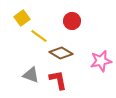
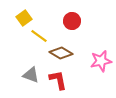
yellow square: moved 2 px right
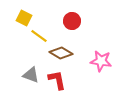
yellow square: rotated 28 degrees counterclockwise
pink star: rotated 20 degrees clockwise
red L-shape: moved 1 px left
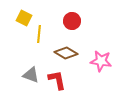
yellow line: moved 2 px up; rotated 60 degrees clockwise
brown diamond: moved 5 px right
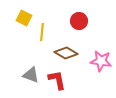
red circle: moved 7 px right
yellow line: moved 3 px right, 2 px up
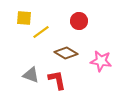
yellow square: rotated 21 degrees counterclockwise
yellow line: moved 1 px left; rotated 48 degrees clockwise
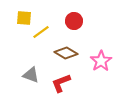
red circle: moved 5 px left
pink star: rotated 30 degrees clockwise
red L-shape: moved 4 px right, 3 px down; rotated 100 degrees counterclockwise
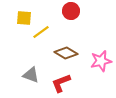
red circle: moved 3 px left, 10 px up
pink star: rotated 20 degrees clockwise
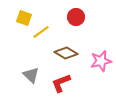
red circle: moved 5 px right, 6 px down
yellow square: rotated 14 degrees clockwise
gray triangle: rotated 24 degrees clockwise
